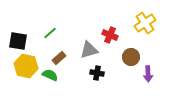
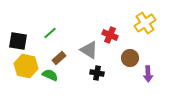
gray triangle: rotated 48 degrees clockwise
brown circle: moved 1 px left, 1 px down
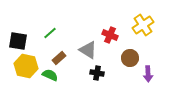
yellow cross: moved 2 px left, 2 px down
gray triangle: moved 1 px left
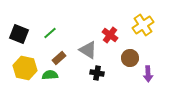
red cross: rotated 14 degrees clockwise
black square: moved 1 px right, 7 px up; rotated 12 degrees clockwise
yellow hexagon: moved 1 px left, 2 px down
green semicircle: rotated 28 degrees counterclockwise
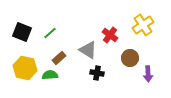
black square: moved 3 px right, 2 px up
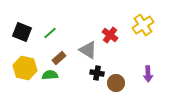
brown circle: moved 14 px left, 25 px down
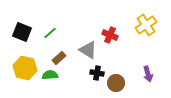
yellow cross: moved 3 px right
red cross: rotated 14 degrees counterclockwise
purple arrow: rotated 14 degrees counterclockwise
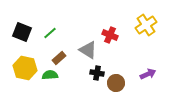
purple arrow: rotated 98 degrees counterclockwise
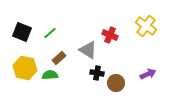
yellow cross: moved 1 px down; rotated 20 degrees counterclockwise
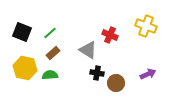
yellow cross: rotated 15 degrees counterclockwise
brown rectangle: moved 6 px left, 5 px up
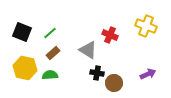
brown circle: moved 2 px left
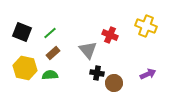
gray triangle: rotated 18 degrees clockwise
